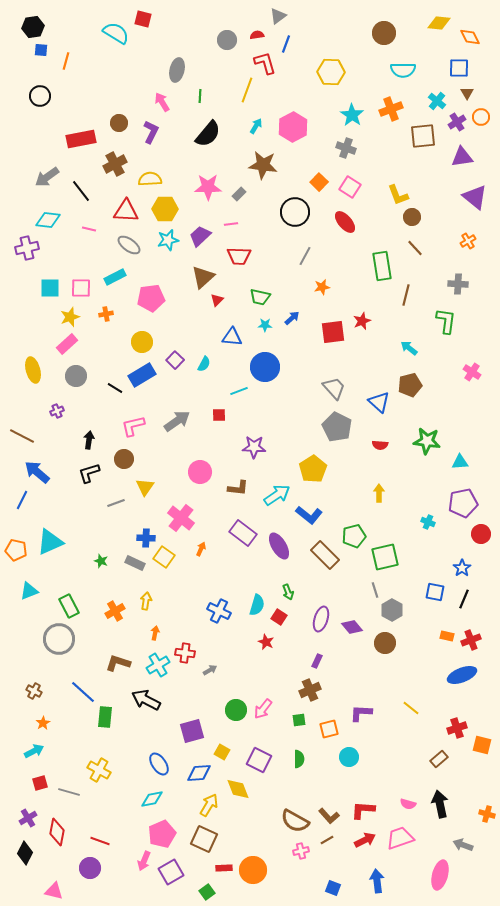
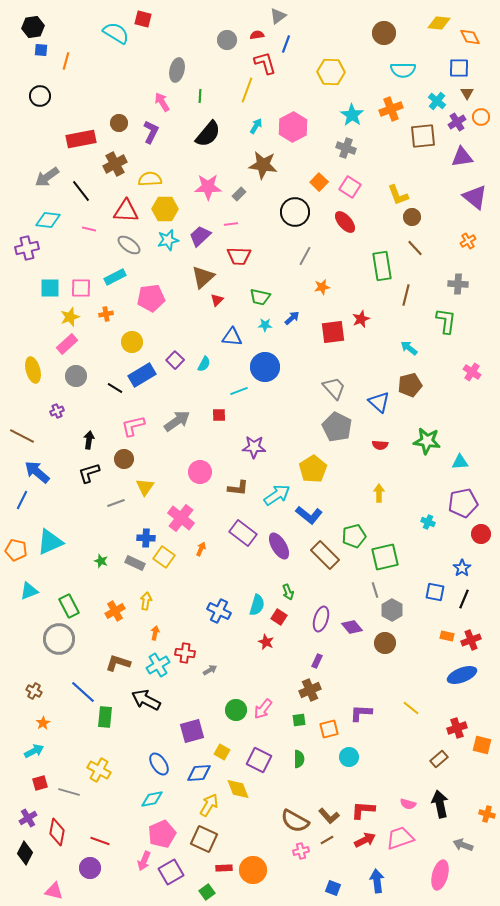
red star at (362, 321): moved 1 px left, 2 px up
yellow circle at (142, 342): moved 10 px left
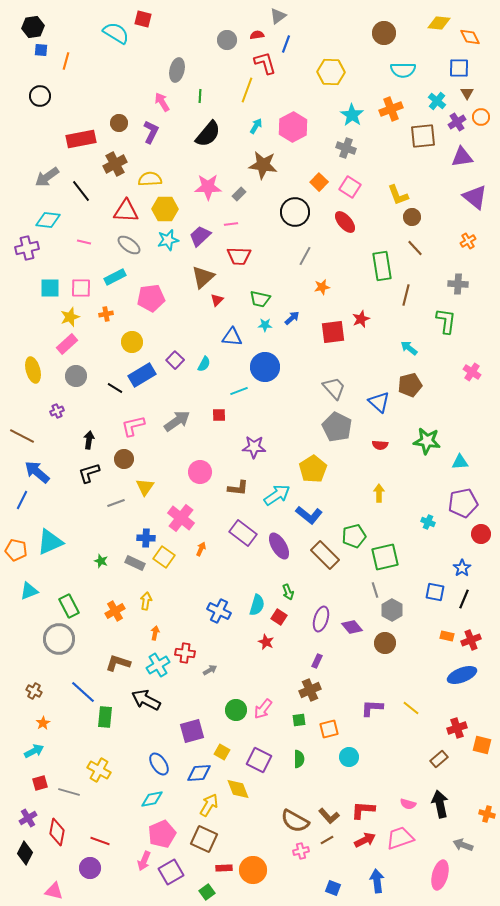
pink line at (89, 229): moved 5 px left, 13 px down
green trapezoid at (260, 297): moved 2 px down
purple L-shape at (361, 713): moved 11 px right, 5 px up
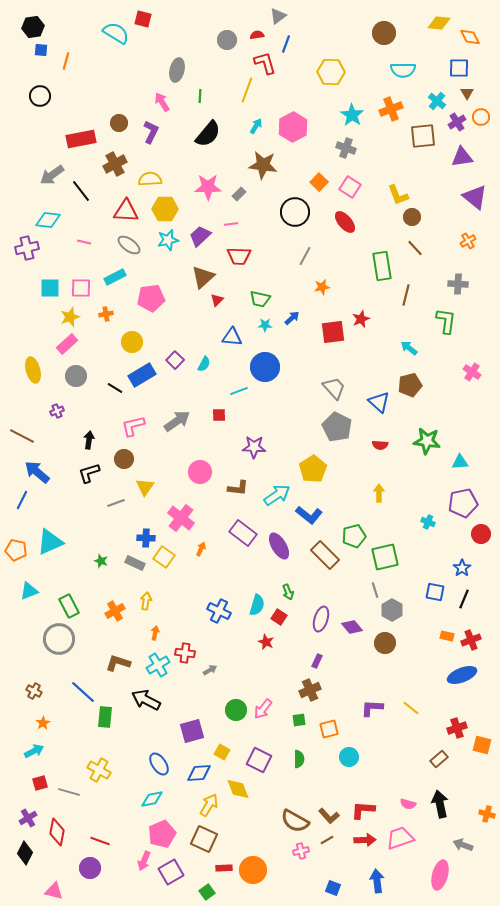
gray arrow at (47, 177): moved 5 px right, 2 px up
red arrow at (365, 840): rotated 25 degrees clockwise
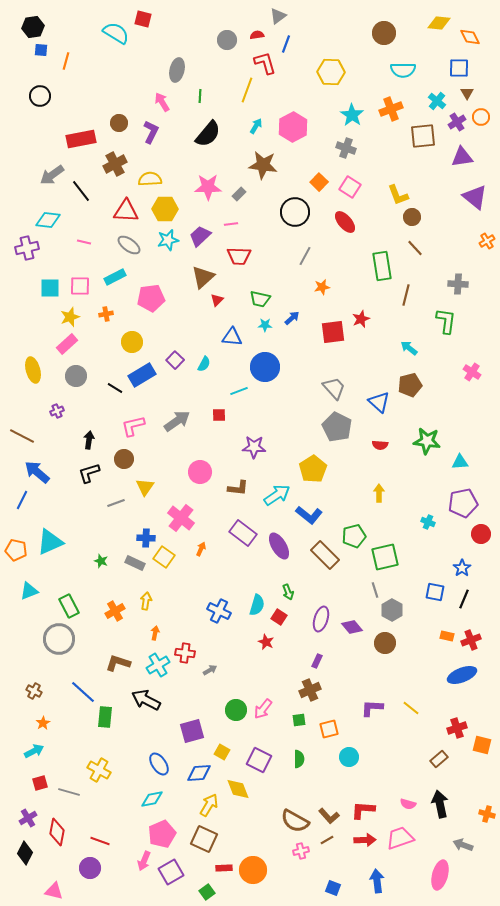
orange cross at (468, 241): moved 19 px right
pink square at (81, 288): moved 1 px left, 2 px up
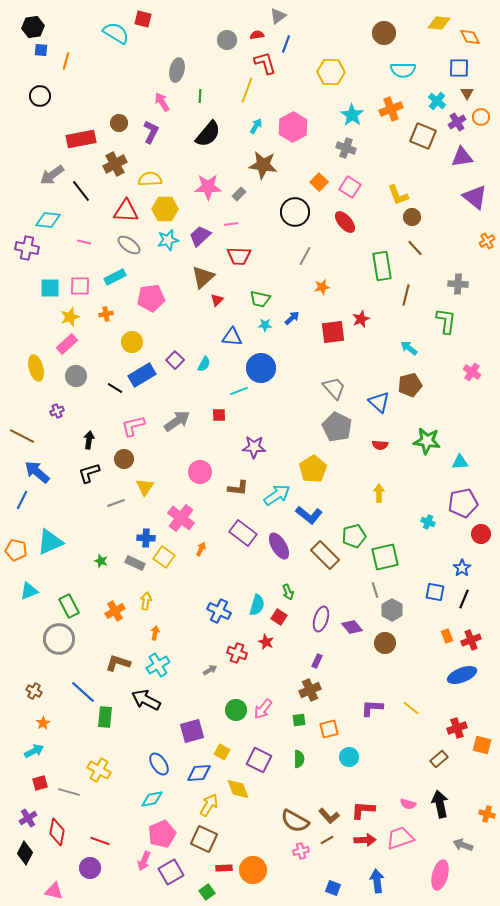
brown square at (423, 136): rotated 28 degrees clockwise
purple cross at (27, 248): rotated 25 degrees clockwise
blue circle at (265, 367): moved 4 px left, 1 px down
yellow ellipse at (33, 370): moved 3 px right, 2 px up
orange rectangle at (447, 636): rotated 56 degrees clockwise
red cross at (185, 653): moved 52 px right; rotated 12 degrees clockwise
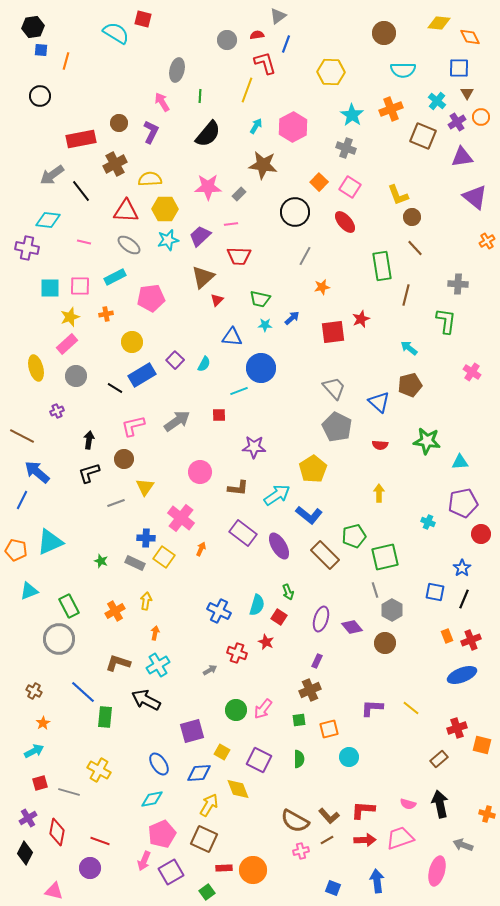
pink ellipse at (440, 875): moved 3 px left, 4 px up
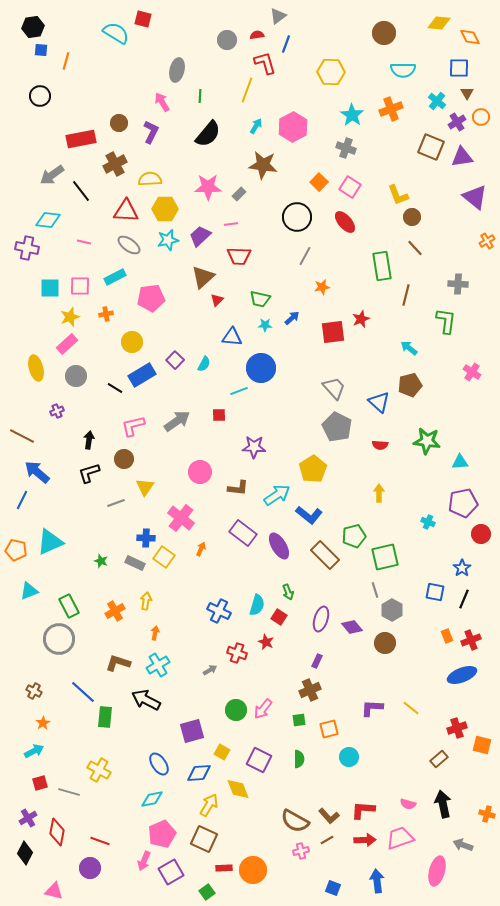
brown square at (423, 136): moved 8 px right, 11 px down
black circle at (295, 212): moved 2 px right, 5 px down
black arrow at (440, 804): moved 3 px right
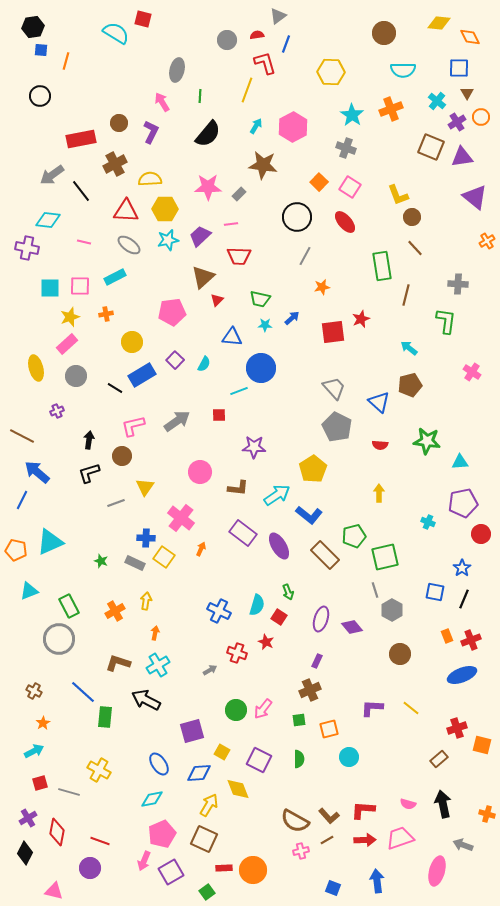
pink pentagon at (151, 298): moved 21 px right, 14 px down
brown circle at (124, 459): moved 2 px left, 3 px up
brown circle at (385, 643): moved 15 px right, 11 px down
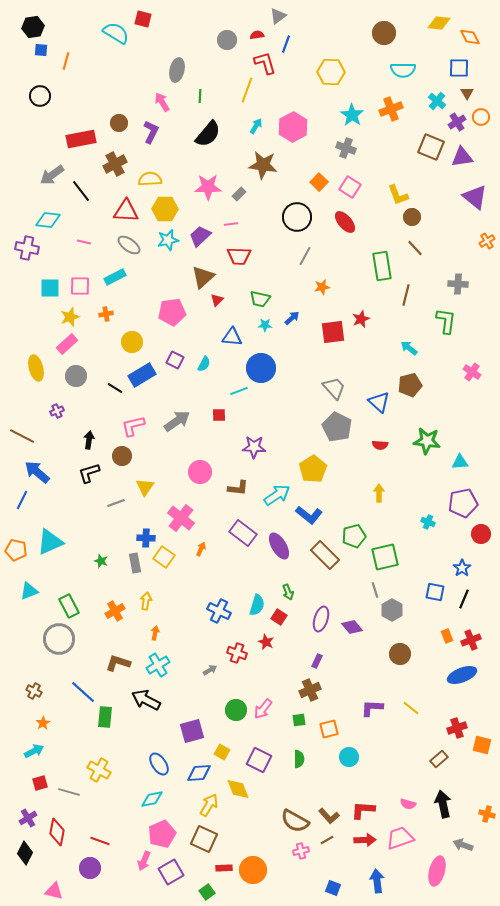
purple square at (175, 360): rotated 18 degrees counterclockwise
gray rectangle at (135, 563): rotated 54 degrees clockwise
